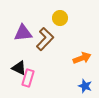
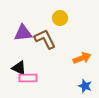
brown L-shape: rotated 70 degrees counterclockwise
pink rectangle: rotated 72 degrees clockwise
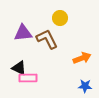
brown L-shape: moved 2 px right
blue star: rotated 16 degrees counterclockwise
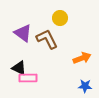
purple triangle: rotated 42 degrees clockwise
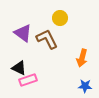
orange arrow: rotated 126 degrees clockwise
pink rectangle: moved 2 px down; rotated 18 degrees counterclockwise
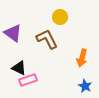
yellow circle: moved 1 px up
purple triangle: moved 10 px left
blue star: rotated 24 degrees clockwise
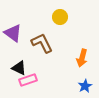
brown L-shape: moved 5 px left, 4 px down
blue star: rotated 16 degrees clockwise
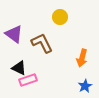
purple triangle: moved 1 px right, 1 px down
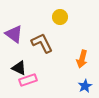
orange arrow: moved 1 px down
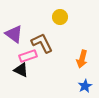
black triangle: moved 2 px right, 2 px down
pink rectangle: moved 24 px up
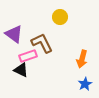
blue star: moved 2 px up
